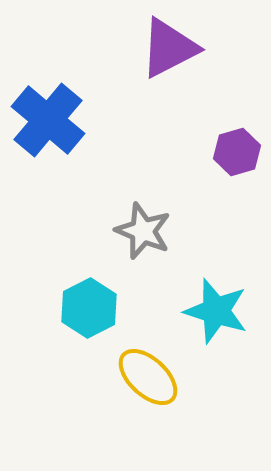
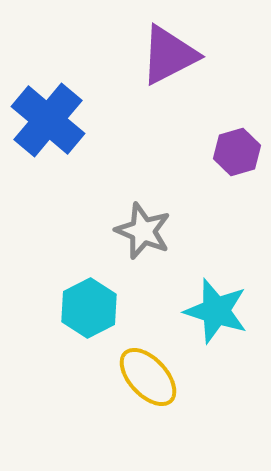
purple triangle: moved 7 px down
yellow ellipse: rotated 4 degrees clockwise
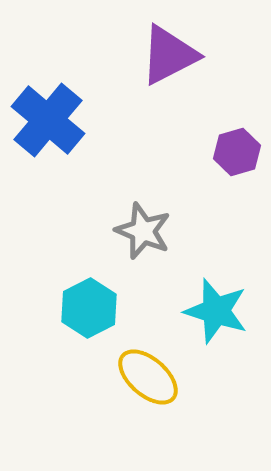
yellow ellipse: rotated 6 degrees counterclockwise
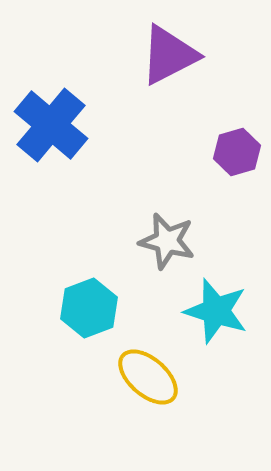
blue cross: moved 3 px right, 5 px down
gray star: moved 24 px right, 10 px down; rotated 8 degrees counterclockwise
cyan hexagon: rotated 6 degrees clockwise
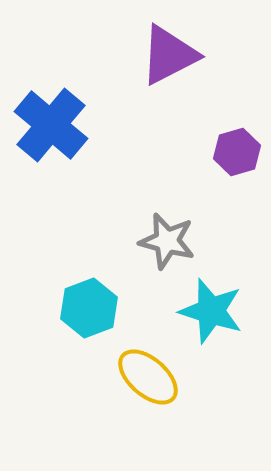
cyan star: moved 5 px left
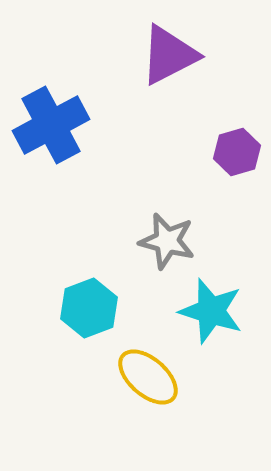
blue cross: rotated 22 degrees clockwise
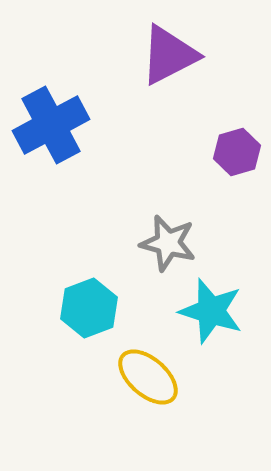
gray star: moved 1 px right, 2 px down
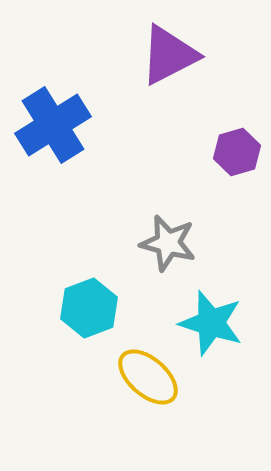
blue cross: moved 2 px right; rotated 4 degrees counterclockwise
cyan star: moved 12 px down
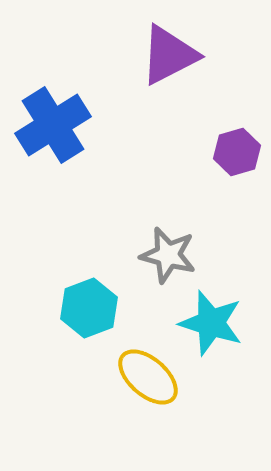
gray star: moved 12 px down
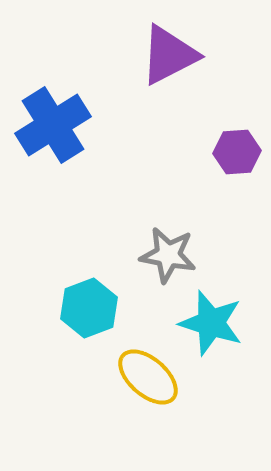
purple hexagon: rotated 12 degrees clockwise
gray star: rotated 4 degrees counterclockwise
